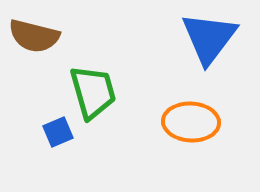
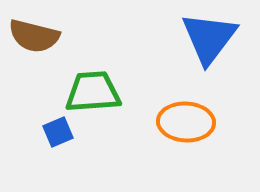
green trapezoid: rotated 78 degrees counterclockwise
orange ellipse: moved 5 px left
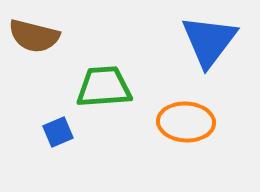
blue triangle: moved 3 px down
green trapezoid: moved 11 px right, 5 px up
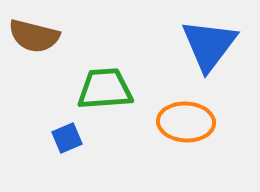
blue triangle: moved 4 px down
green trapezoid: moved 1 px right, 2 px down
blue square: moved 9 px right, 6 px down
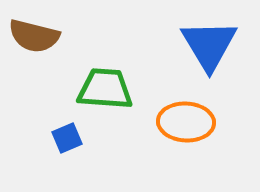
blue triangle: rotated 8 degrees counterclockwise
green trapezoid: rotated 8 degrees clockwise
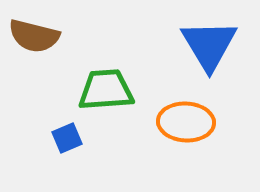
green trapezoid: moved 1 px right, 1 px down; rotated 8 degrees counterclockwise
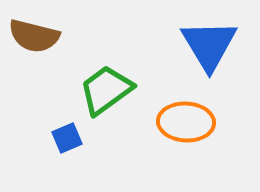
green trapezoid: rotated 32 degrees counterclockwise
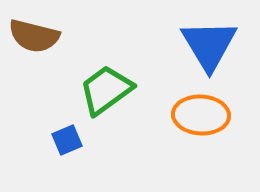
orange ellipse: moved 15 px right, 7 px up
blue square: moved 2 px down
